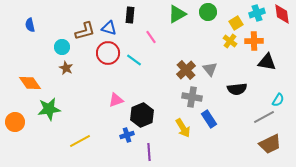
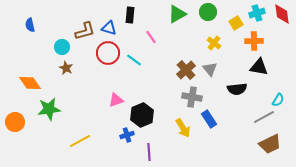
yellow cross: moved 16 px left, 2 px down
black triangle: moved 8 px left, 5 px down
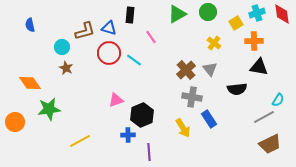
red circle: moved 1 px right
blue cross: moved 1 px right; rotated 16 degrees clockwise
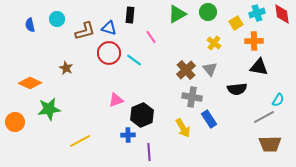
cyan circle: moved 5 px left, 28 px up
orange diamond: rotated 30 degrees counterclockwise
brown trapezoid: rotated 25 degrees clockwise
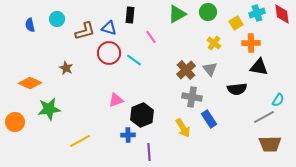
orange cross: moved 3 px left, 2 px down
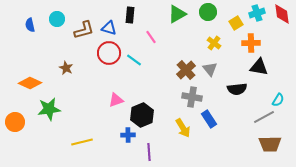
brown L-shape: moved 1 px left, 1 px up
yellow line: moved 2 px right, 1 px down; rotated 15 degrees clockwise
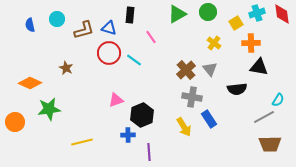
yellow arrow: moved 1 px right, 1 px up
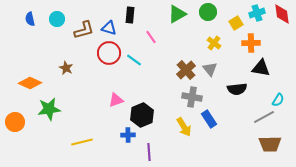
blue semicircle: moved 6 px up
black triangle: moved 2 px right, 1 px down
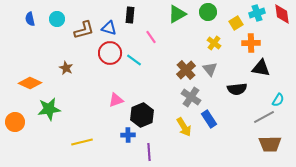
red circle: moved 1 px right
gray cross: moved 1 px left; rotated 24 degrees clockwise
